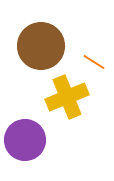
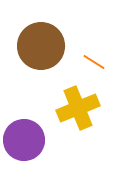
yellow cross: moved 11 px right, 11 px down
purple circle: moved 1 px left
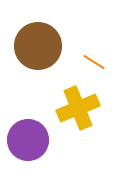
brown circle: moved 3 px left
purple circle: moved 4 px right
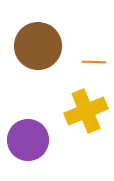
orange line: rotated 30 degrees counterclockwise
yellow cross: moved 8 px right, 3 px down
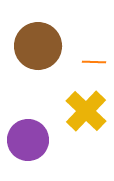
yellow cross: rotated 24 degrees counterclockwise
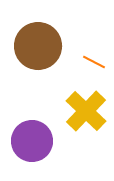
orange line: rotated 25 degrees clockwise
purple circle: moved 4 px right, 1 px down
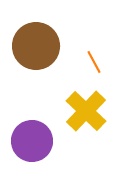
brown circle: moved 2 px left
orange line: rotated 35 degrees clockwise
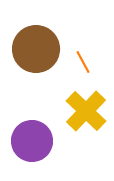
brown circle: moved 3 px down
orange line: moved 11 px left
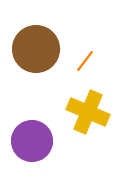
orange line: moved 2 px right, 1 px up; rotated 65 degrees clockwise
yellow cross: moved 2 px right, 1 px down; rotated 21 degrees counterclockwise
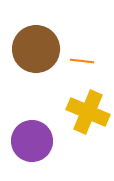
orange line: moved 3 px left; rotated 60 degrees clockwise
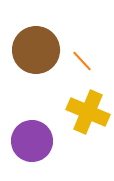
brown circle: moved 1 px down
orange line: rotated 40 degrees clockwise
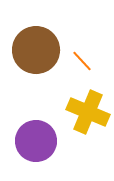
purple circle: moved 4 px right
